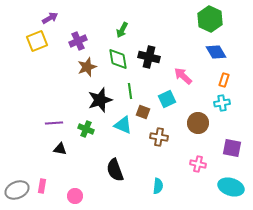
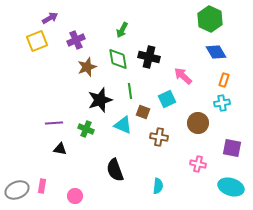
purple cross: moved 2 px left, 1 px up
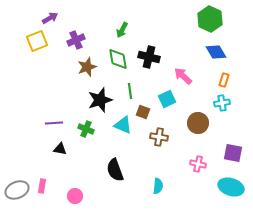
purple square: moved 1 px right, 5 px down
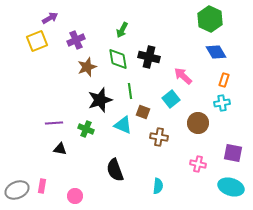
cyan square: moved 4 px right; rotated 12 degrees counterclockwise
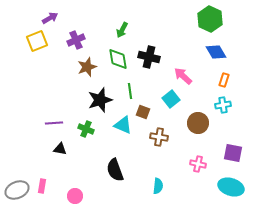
cyan cross: moved 1 px right, 2 px down
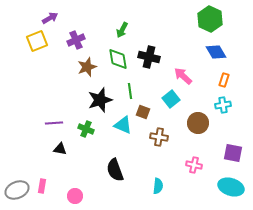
pink cross: moved 4 px left, 1 px down
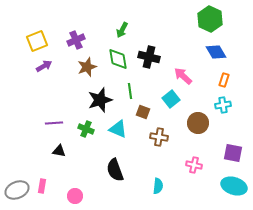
purple arrow: moved 6 px left, 48 px down
cyan triangle: moved 5 px left, 4 px down
black triangle: moved 1 px left, 2 px down
cyan ellipse: moved 3 px right, 1 px up
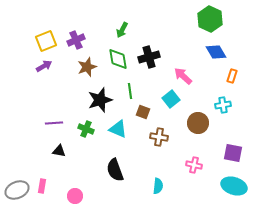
yellow square: moved 9 px right
black cross: rotated 30 degrees counterclockwise
orange rectangle: moved 8 px right, 4 px up
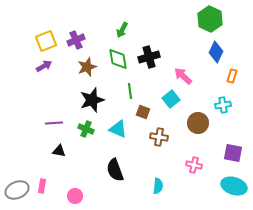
blue diamond: rotated 55 degrees clockwise
black star: moved 8 px left
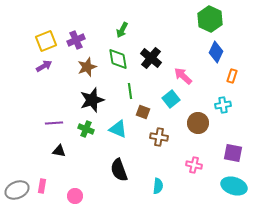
black cross: moved 2 px right, 1 px down; rotated 35 degrees counterclockwise
black semicircle: moved 4 px right
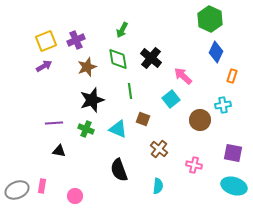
brown square: moved 7 px down
brown circle: moved 2 px right, 3 px up
brown cross: moved 12 px down; rotated 30 degrees clockwise
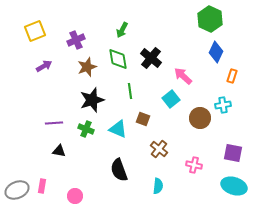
yellow square: moved 11 px left, 10 px up
brown circle: moved 2 px up
